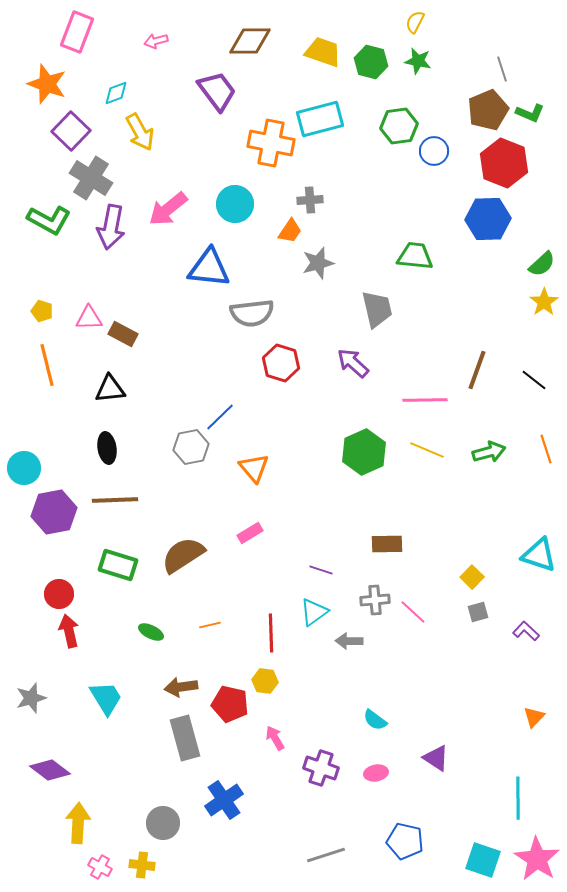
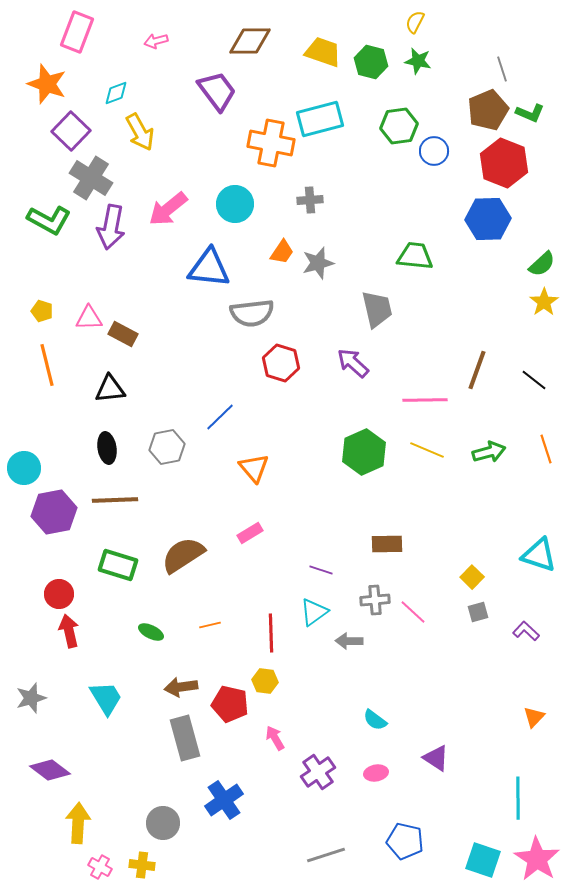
orange trapezoid at (290, 231): moved 8 px left, 21 px down
gray hexagon at (191, 447): moved 24 px left
purple cross at (321, 768): moved 3 px left, 4 px down; rotated 36 degrees clockwise
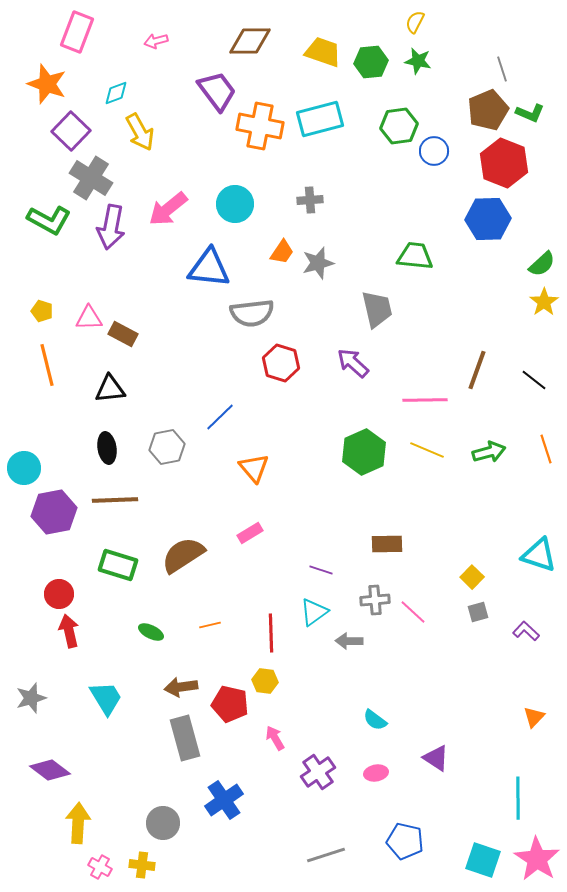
green hexagon at (371, 62): rotated 20 degrees counterclockwise
orange cross at (271, 143): moved 11 px left, 17 px up
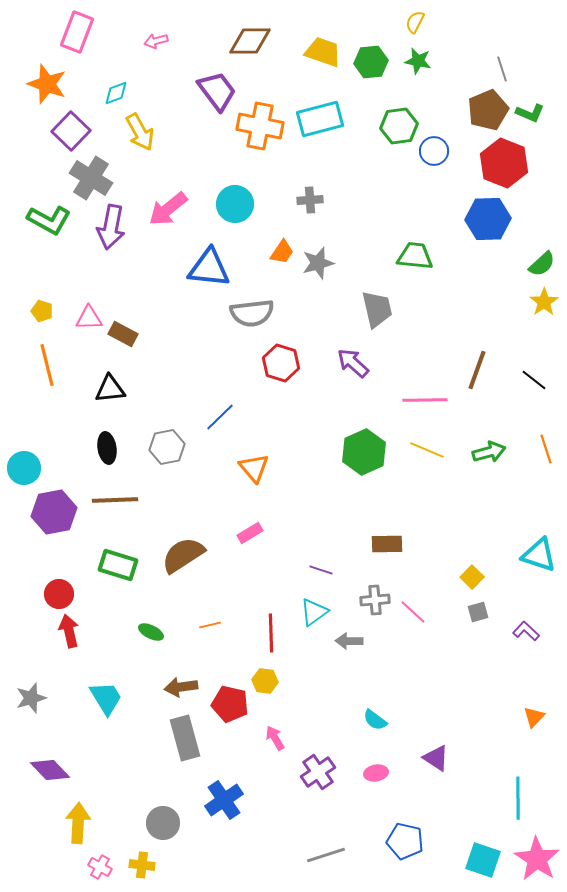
purple diamond at (50, 770): rotated 9 degrees clockwise
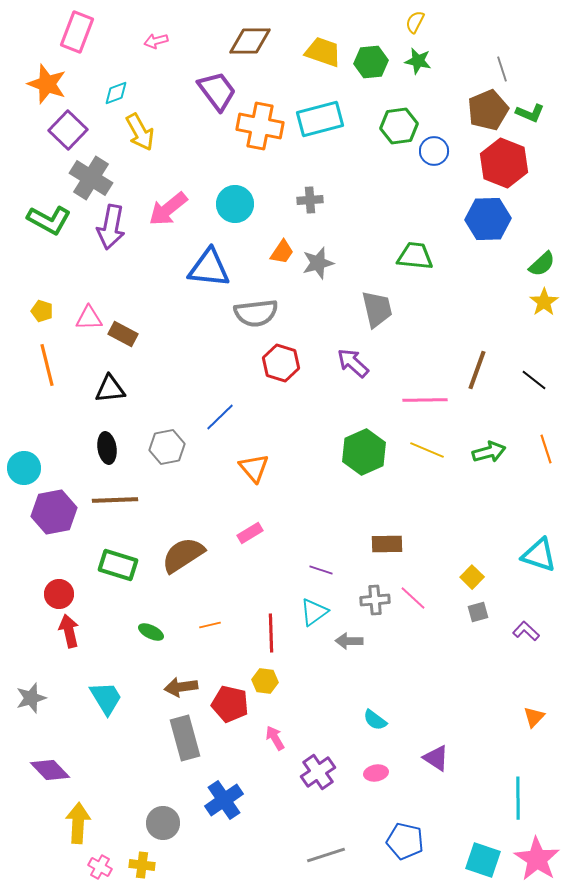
purple square at (71, 131): moved 3 px left, 1 px up
gray semicircle at (252, 313): moved 4 px right
pink line at (413, 612): moved 14 px up
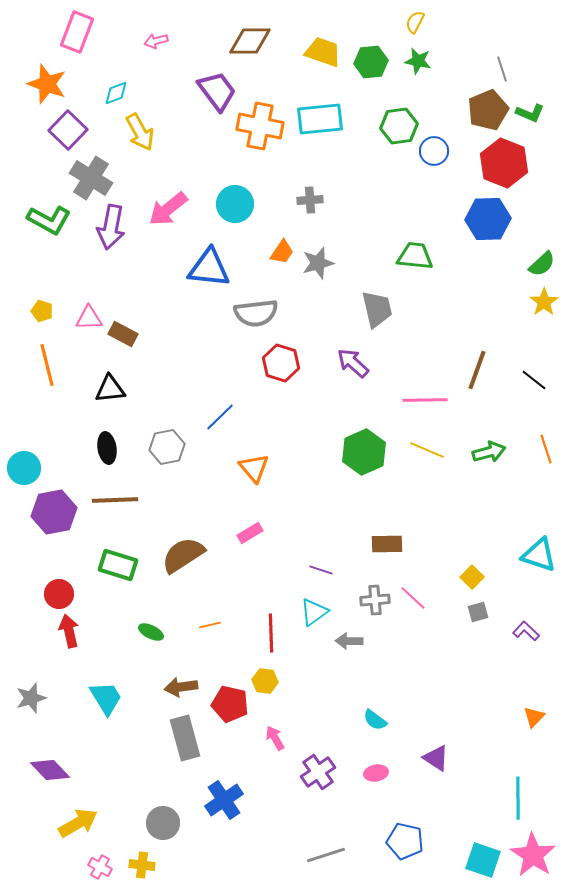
cyan rectangle at (320, 119): rotated 9 degrees clockwise
yellow arrow at (78, 823): rotated 57 degrees clockwise
pink star at (537, 859): moved 4 px left, 4 px up
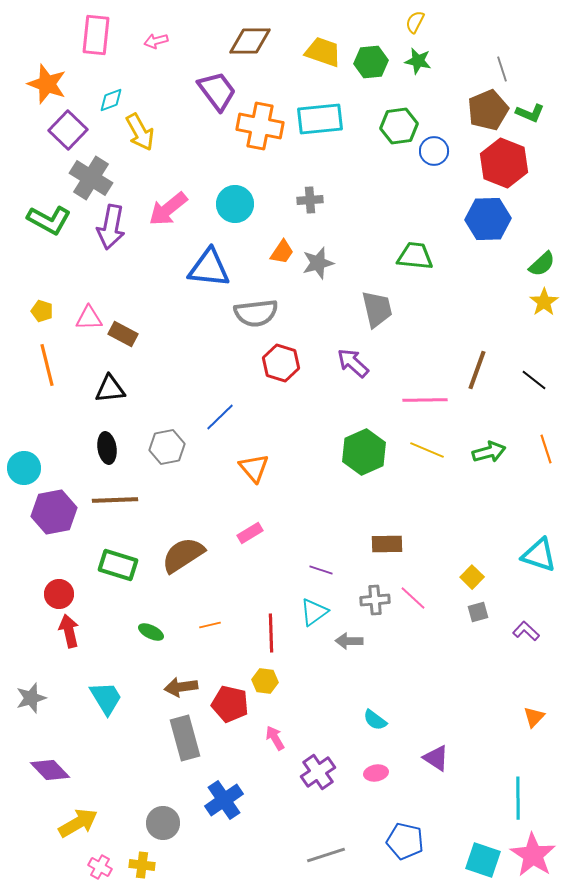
pink rectangle at (77, 32): moved 19 px right, 3 px down; rotated 15 degrees counterclockwise
cyan diamond at (116, 93): moved 5 px left, 7 px down
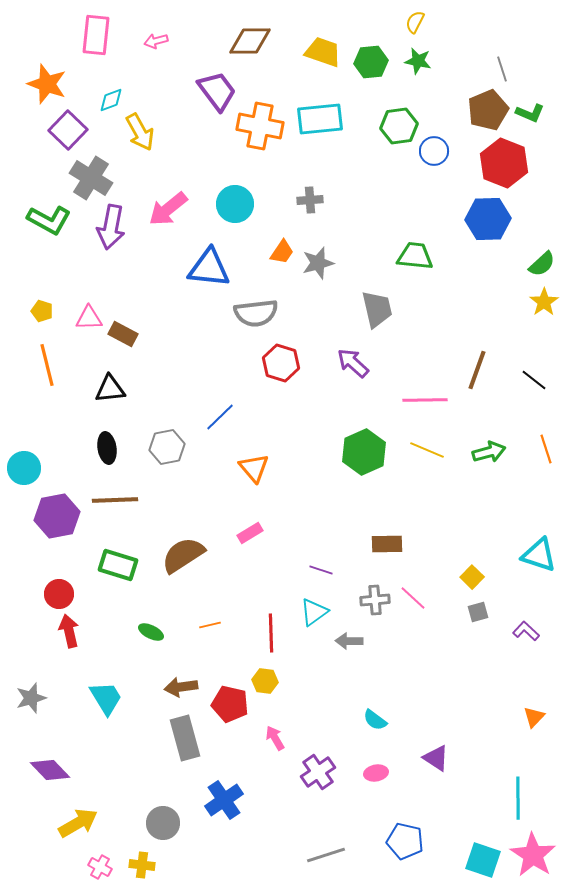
purple hexagon at (54, 512): moved 3 px right, 4 px down
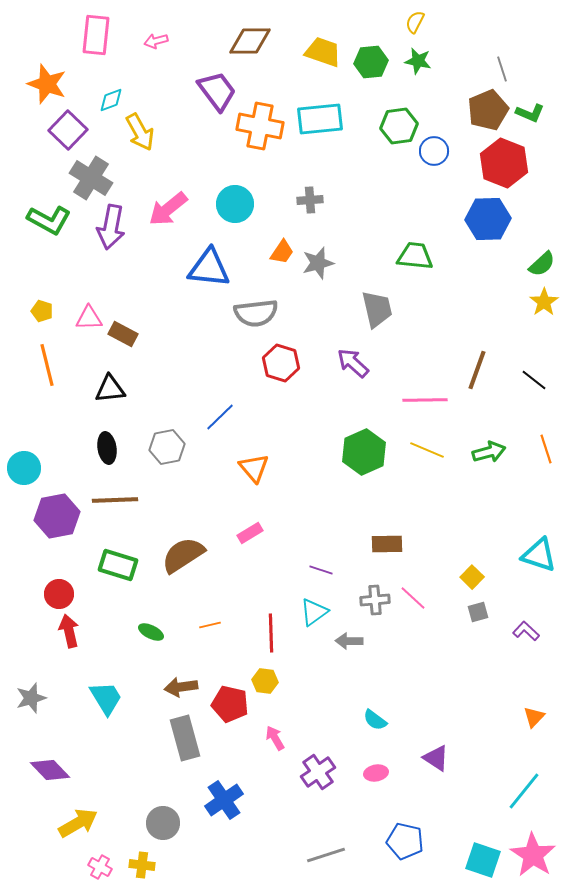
cyan line at (518, 798): moved 6 px right, 7 px up; rotated 39 degrees clockwise
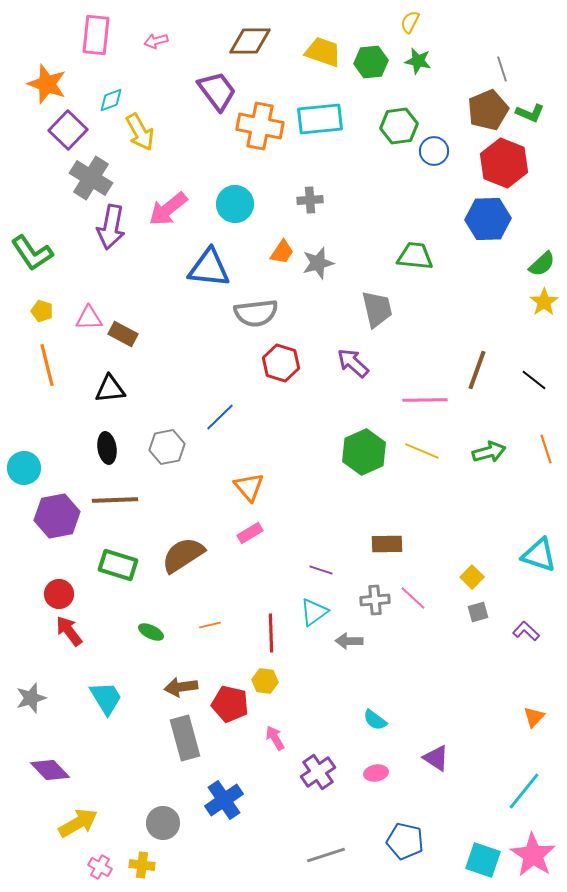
yellow semicircle at (415, 22): moved 5 px left
green L-shape at (49, 220): moved 17 px left, 33 px down; rotated 27 degrees clockwise
yellow line at (427, 450): moved 5 px left, 1 px down
orange triangle at (254, 468): moved 5 px left, 19 px down
red arrow at (69, 631): rotated 24 degrees counterclockwise
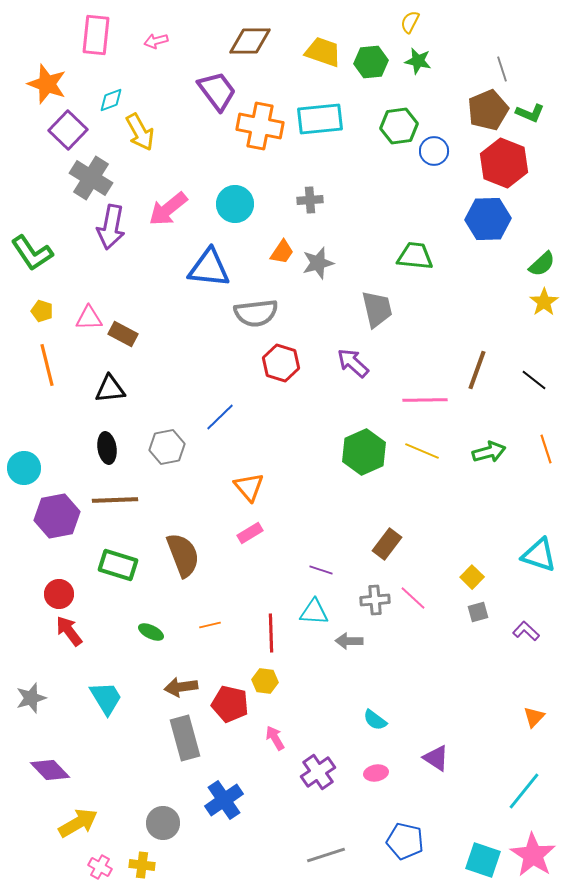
brown rectangle at (387, 544): rotated 52 degrees counterclockwise
brown semicircle at (183, 555): rotated 102 degrees clockwise
cyan triangle at (314, 612): rotated 40 degrees clockwise
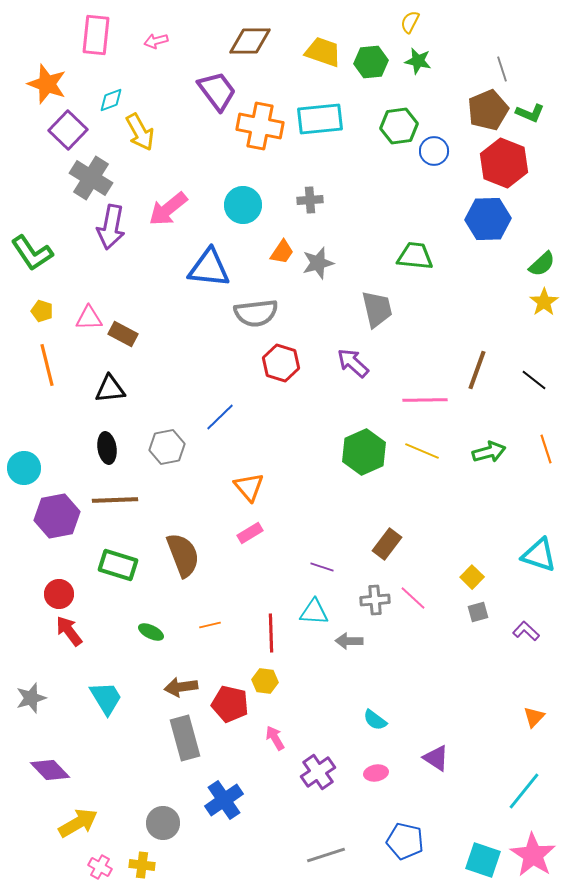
cyan circle at (235, 204): moved 8 px right, 1 px down
purple line at (321, 570): moved 1 px right, 3 px up
